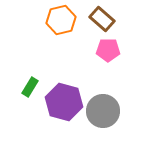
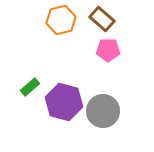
green rectangle: rotated 18 degrees clockwise
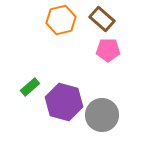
gray circle: moved 1 px left, 4 px down
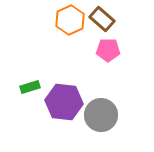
orange hexagon: moved 9 px right; rotated 12 degrees counterclockwise
green rectangle: rotated 24 degrees clockwise
purple hexagon: rotated 9 degrees counterclockwise
gray circle: moved 1 px left
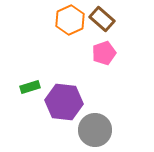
pink pentagon: moved 4 px left, 3 px down; rotated 20 degrees counterclockwise
gray circle: moved 6 px left, 15 px down
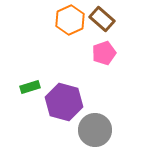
purple hexagon: rotated 9 degrees clockwise
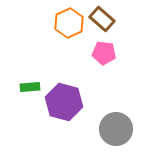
orange hexagon: moved 1 px left, 3 px down
pink pentagon: rotated 25 degrees clockwise
green rectangle: rotated 12 degrees clockwise
gray circle: moved 21 px right, 1 px up
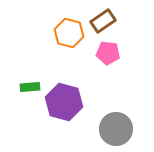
brown rectangle: moved 1 px right, 2 px down; rotated 75 degrees counterclockwise
orange hexagon: moved 10 px down; rotated 20 degrees counterclockwise
pink pentagon: moved 4 px right
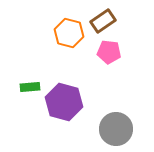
pink pentagon: moved 1 px right, 1 px up
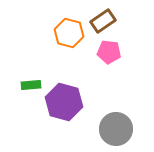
green rectangle: moved 1 px right, 2 px up
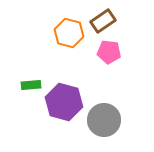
gray circle: moved 12 px left, 9 px up
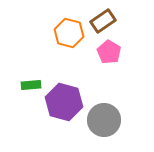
pink pentagon: rotated 25 degrees clockwise
